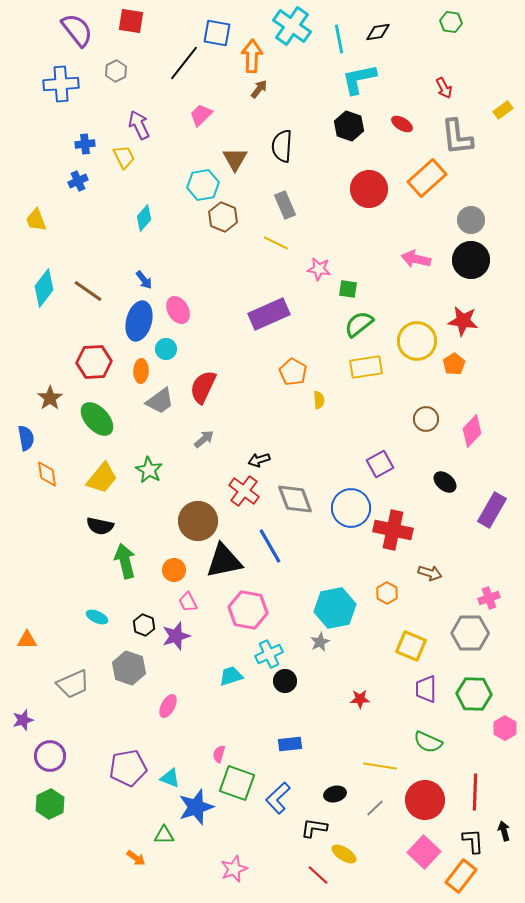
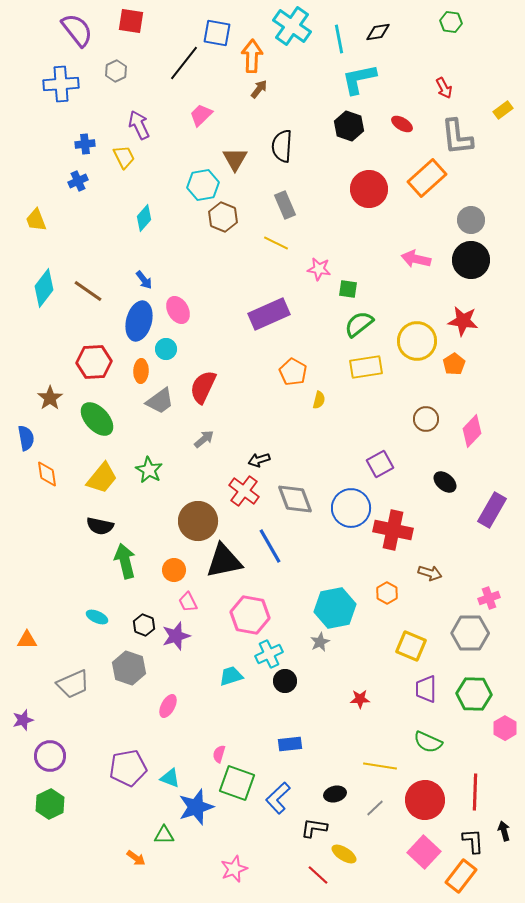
yellow semicircle at (319, 400): rotated 18 degrees clockwise
pink hexagon at (248, 610): moved 2 px right, 5 px down
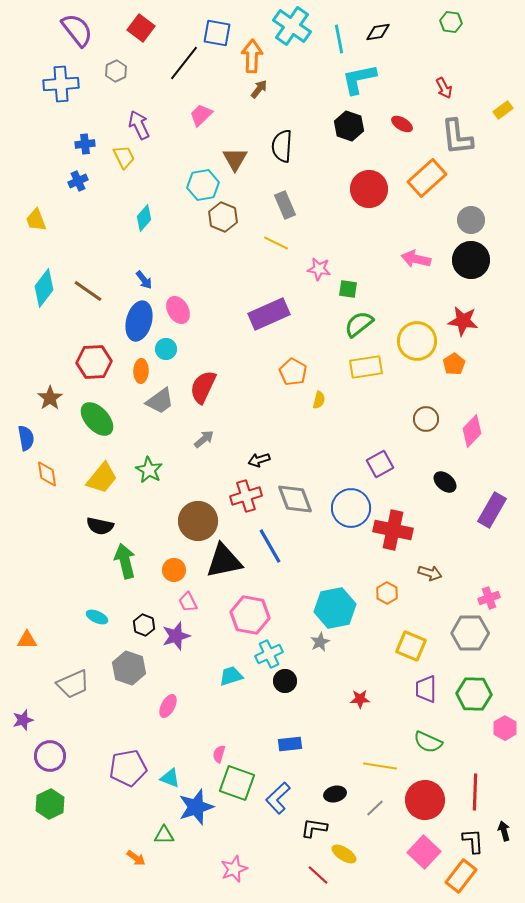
red square at (131, 21): moved 10 px right, 7 px down; rotated 28 degrees clockwise
red cross at (244, 491): moved 2 px right, 5 px down; rotated 36 degrees clockwise
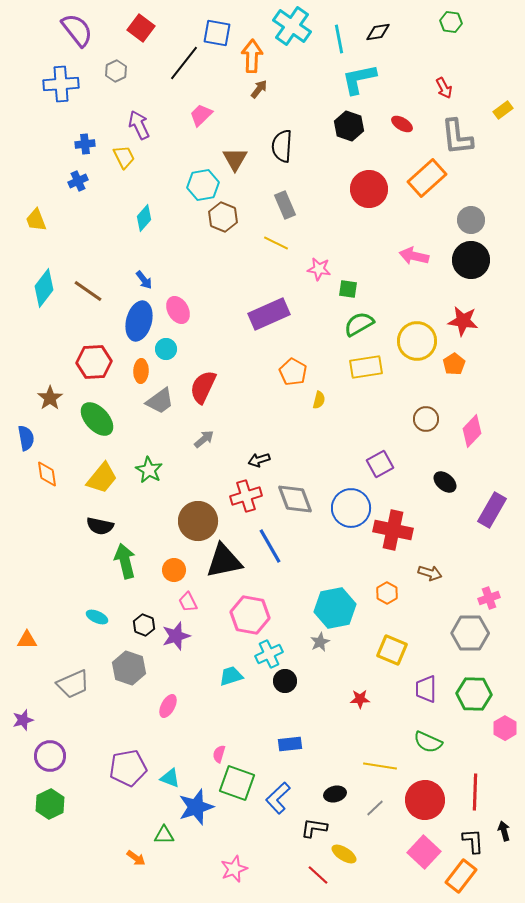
pink arrow at (416, 259): moved 2 px left, 3 px up
green semicircle at (359, 324): rotated 8 degrees clockwise
yellow square at (411, 646): moved 19 px left, 4 px down
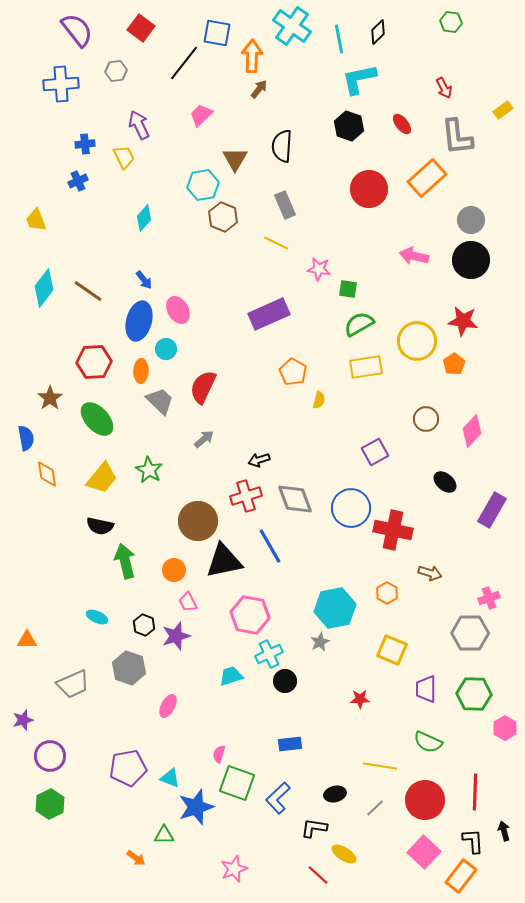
black diamond at (378, 32): rotated 35 degrees counterclockwise
gray hexagon at (116, 71): rotated 20 degrees clockwise
red ellipse at (402, 124): rotated 20 degrees clockwise
gray trapezoid at (160, 401): rotated 100 degrees counterclockwise
purple square at (380, 464): moved 5 px left, 12 px up
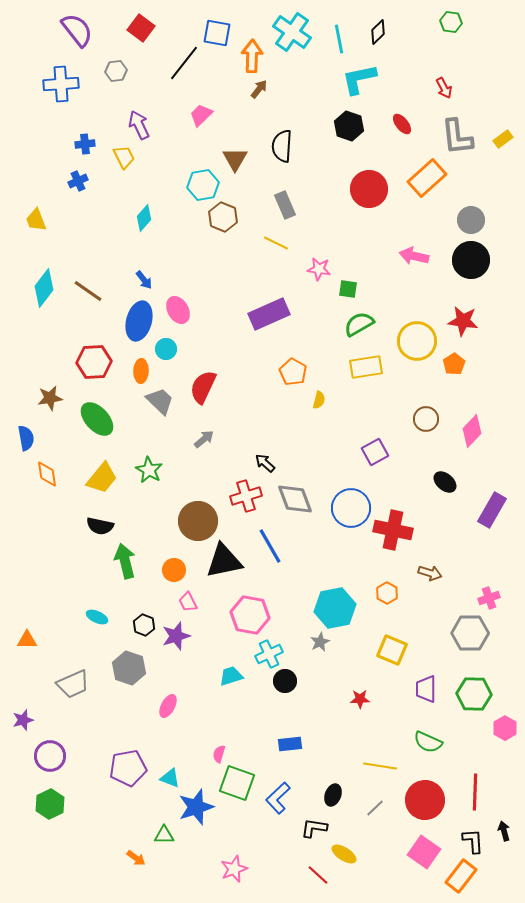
cyan cross at (292, 26): moved 6 px down
yellow rectangle at (503, 110): moved 29 px down
brown star at (50, 398): rotated 25 degrees clockwise
black arrow at (259, 460): moved 6 px right, 3 px down; rotated 60 degrees clockwise
black ellipse at (335, 794): moved 2 px left, 1 px down; rotated 55 degrees counterclockwise
pink square at (424, 852): rotated 8 degrees counterclockwise
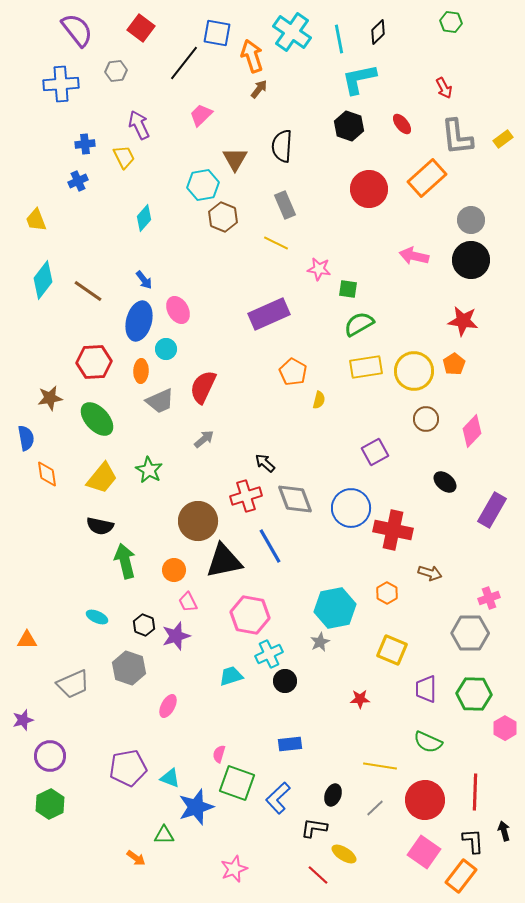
orange arrow at (252, 56): rotated 20 degrees counterclockwise
cyan diamond at (44, 288): moved 1 px left, 8 px up
yellow circle at (417, 341): moved 3 px left, 30 px down
gray trapezoid at (160, 401): rotated 112 degrees clockwise
